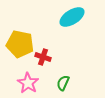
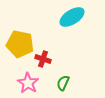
red cross: moved 2 px down
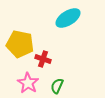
cyan ellipse: moved 4 px left, 1 px down
green semicircle: moved 6 px left, 3 px down
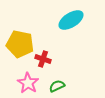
cyan ellipse: moved 3 px right, 2 px down
green semicircle: rotated 42 degrees clockwise
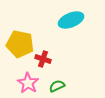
cyan ellipse: rotated 10 degrees clockwise
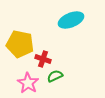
green semicircle: moved 2 px left, 10 px up
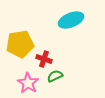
yellow pentagon: rotated 20 degrees counterclockwise
red cross: moved 1 px right
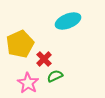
cyan ellipse: moved 3 px left, 1 px down
yellow pentagon: rotated 16 degrees counterclockwise
red cross: rotated 28 degrees clockwise
